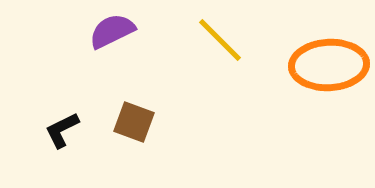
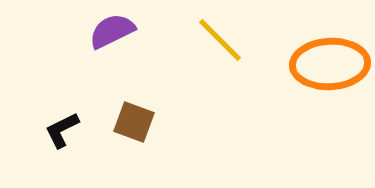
orange ellipse: moved 1 px right, 1 px up
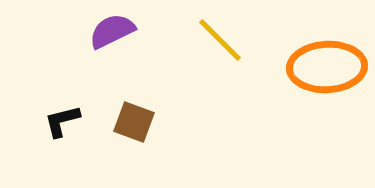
orange ellipse: moved 3 px left, 3 px down
black L-shape: moved 9 px up; rotated 12 degrees clockwise
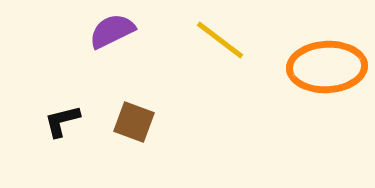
yellow line: rotated 8 degrees counterclockwise
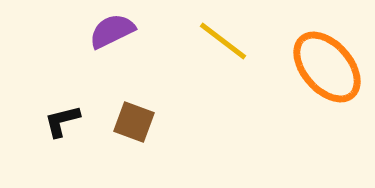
yellow line: moved 3 px right, 1 px down
orange ellipse: rotated 52 degrees clockwise
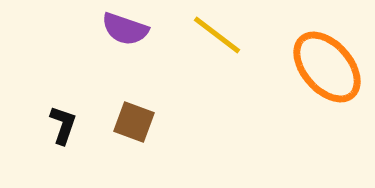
purple semicircle: moved 13 px right, 2 px up; rotated 135 degrees counterclockwise
yellow line: moved 6 px left, 6 px up
black L-shape: moved 1 px right, 4 px down; rotated 123 degrees clockwise
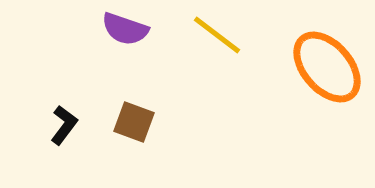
black L-shape: moved 1 px right; rotated 18 degrees clockwise
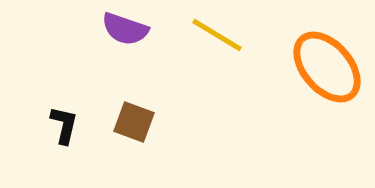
yellow line: rotated 6 degrees counterclockwise
black L-shape: rotated 24 degrees counterclockwise
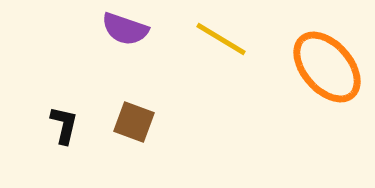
yellow line: moved 4 px right, 4 px down
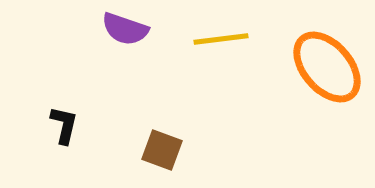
yellow line: rotated 38 degrees counterclockwise
brown square: moved 28 px right, 28 px down
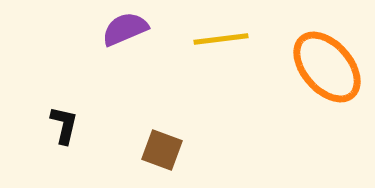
purple semicircle: rotated 138 degrees clockwise
